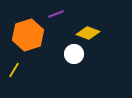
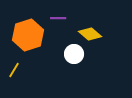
purple line: moved 2 px right, 4 px down; rotated 21 degrees clockwise
yellow diamond: moved 2 px right, 1 px down; rotated 20 degrees clockwise
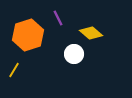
purple line: rotated 63 degrees clockwise
yellow diamond: moved 1 px right, 1 px up
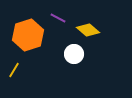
purple line: rotated 35 degrees counterclockwise
yellow diamond: moved 3 px left, 3 px up
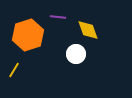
purple line: moved 1 px up; rotated 21 degrees counterclockwise
yellow diamond: rotated 30 degrees clockwise
white circle: moved 2 px right
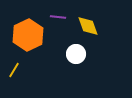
yellow diamond: moved 4 px up
orange hexagon: rotated 8 degrees counterclockwise
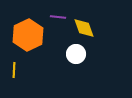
yellow diamond: moved 4 px left, 2 px down
yellow line: rotated 28 degrees counterclockwise
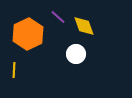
purple line: rotated 35 degrees clockwise
yellow diamond: moved 2 px up
orange hexagon: moved 1 px up
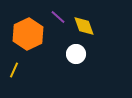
yellow line: rotated 21 degrees clockwise
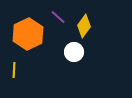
yellow diamond: rotated 55 degrees clockwise
white circle: moved 2 px left, 2 px up
yellow line: rotated 21 degrees counterclockwise
